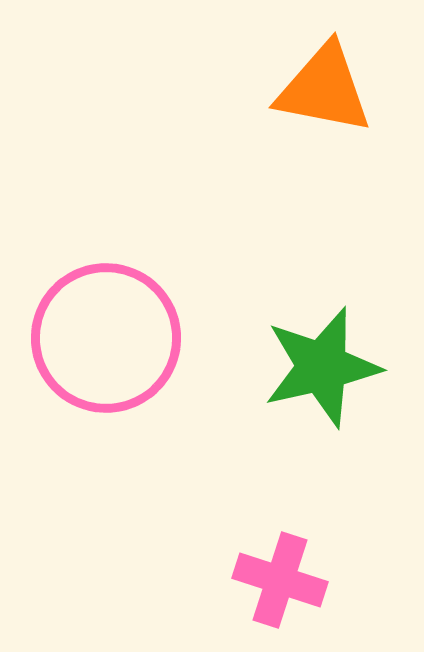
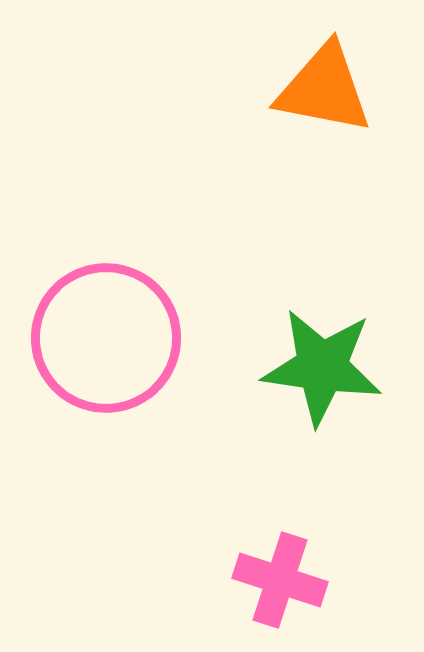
green star: rotated 21 degrees clockwise
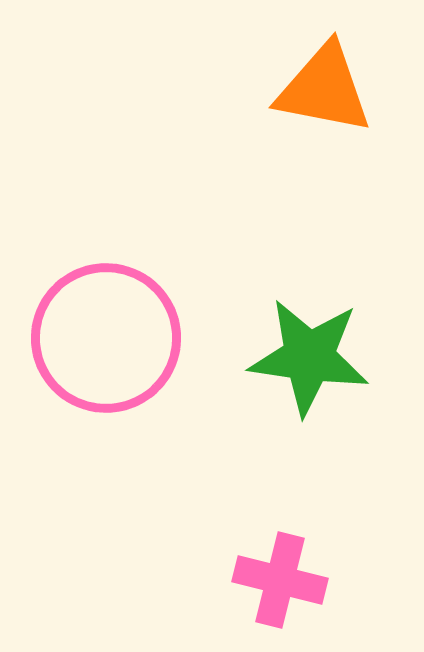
green star: moved 13 px left, 10 px up
pink cross: rotated 4 degrees counterclockwise
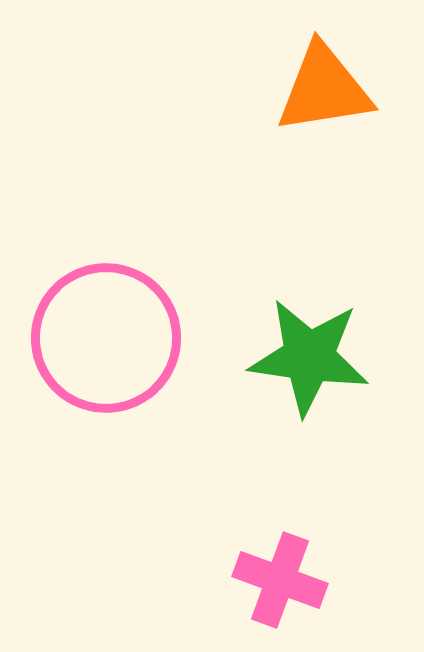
orange triangle: rotated 20 degrees counterclockwise
pink cross: rotated 6 degrees clockwise
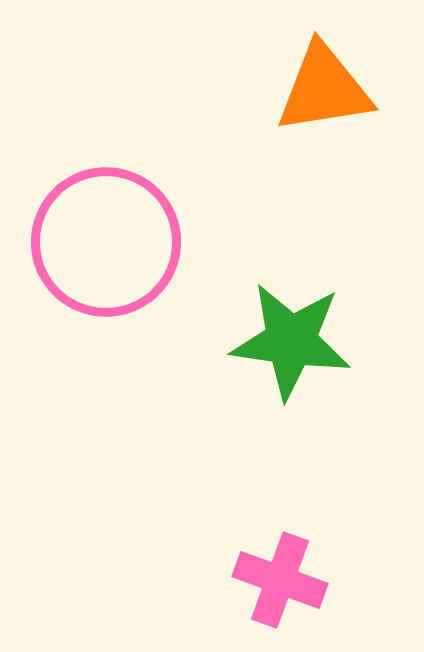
pink circle: moved 96 px up
green star: moved 18 px left, 16 px up
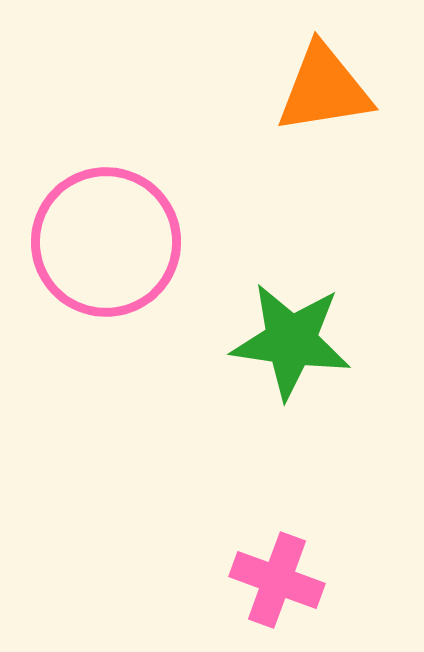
pink cross: moved 3 px left
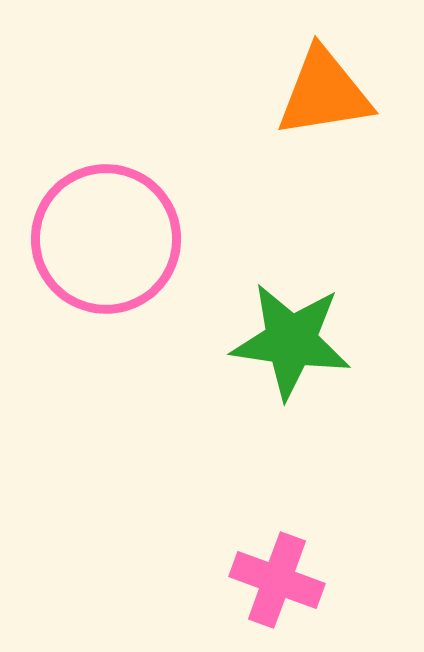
orange triangle: moved 4 px down
pink circle: moved 3 px up
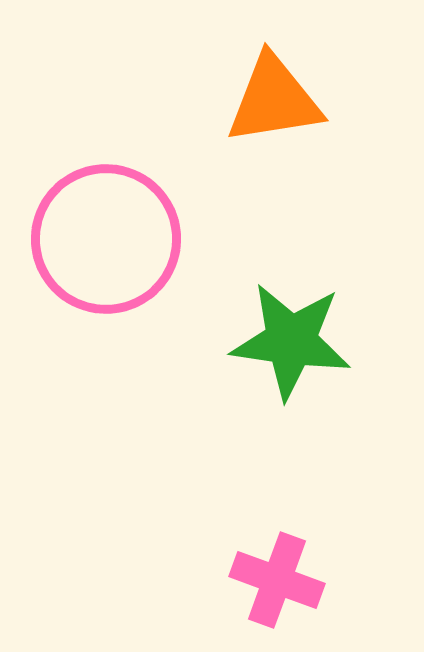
orange triangle: moved 50 px left, 7 px down
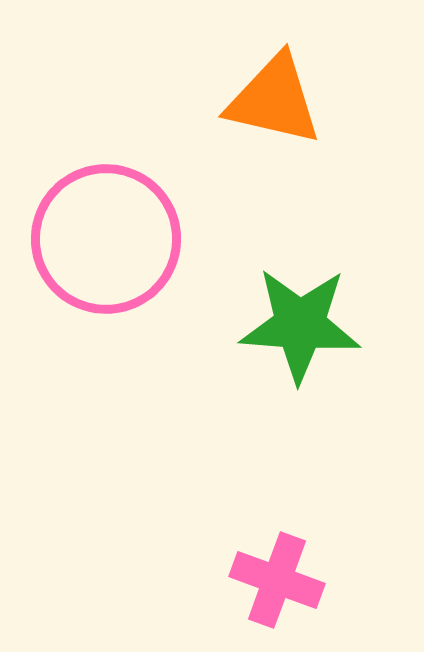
orange triangle: rotated 22 degrees clockwise
green star: moved 9 px right, 16 px up; rotated 4 degrees counterclockwise
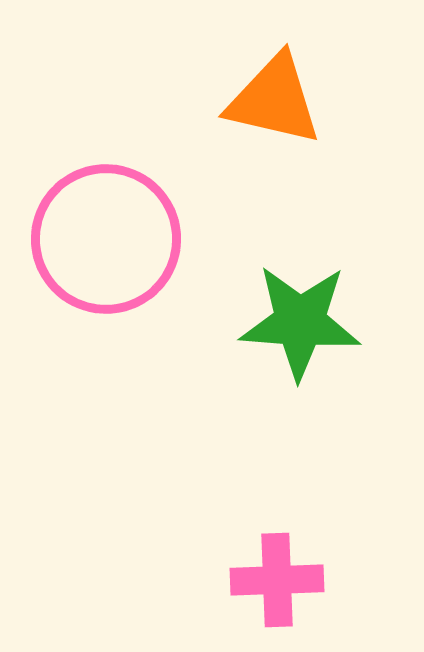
green star: moved 3 px up
pink cross: rotated 22 degrees counterclockwise
